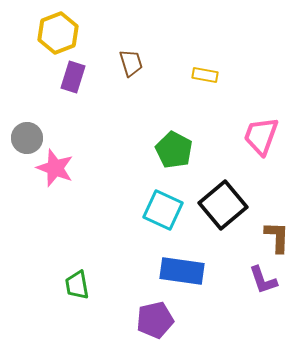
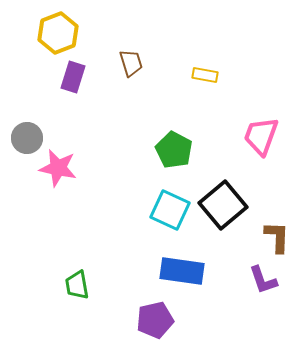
pink star: moved 3 px right; rotated 9 degrees counterclockwise
cyan square: moved 7 px right
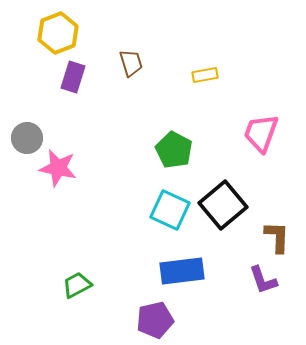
yellow rectangle: rotated 20 degrees counterclockwise
pink trapezoid: moved 3 px up
blue rectangle: rotated 15 degrees counterclockwise
green trapezoid: rotated 72 degrees clockwise
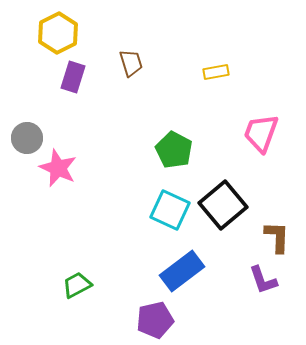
yellow hexagon: rotated 6 degrees counterclockwise
yellow rectangle: moved 11 px right, 3 px up
pink star: rotated 12 degrees clockwise
blue rectangle: rotated 30 degrees counterclockwise
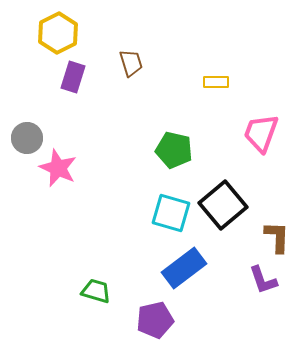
yellow rectangle: moved 10 px down; rotated 10 degrees clockwise
green pentagon: rotated 15 degrees counterclockwise
cyan square: moved 1 px right, 3 px down; rotated 9 degrees counterclockwise
blue rectangle: moved 2 px right, 3 px up
green trapezoid: moved 19 px right, 6 px down; rotated 44 degrees clockwise
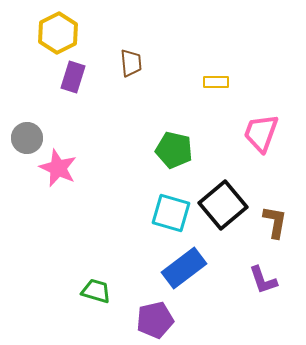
brown trapezoid: rotated 12 degrees clockwise
brown L-shape: moved 2 px left, 15 px up; rotated 8 degrees clockwise
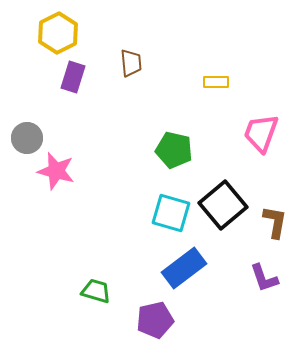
pink star: moved 2 px left, 3 px down; rotated 9 degrees counterclockwise
purple L-shape: moved 1 px right, 2 px up
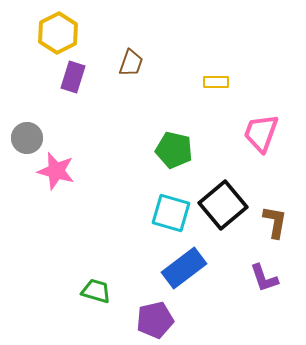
brown trapezoid: rotated 24 degrees clockwise
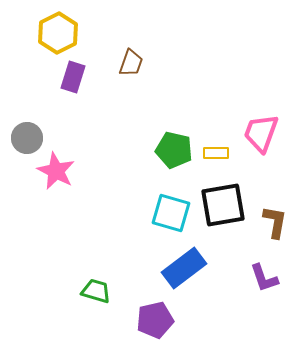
yellow rectangle: moved 71 px down
pink star: rotated 12 degrees clockwise
black square: rotated 30 degrees clockwise
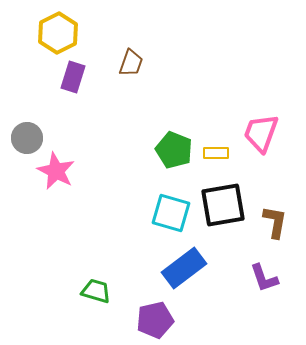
green pentagon: rotated 9 degrees clockwise
